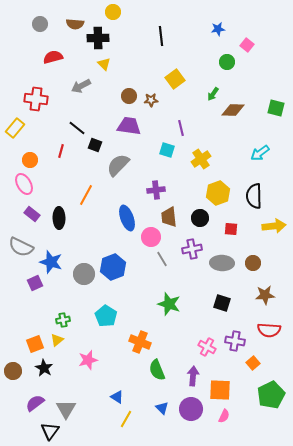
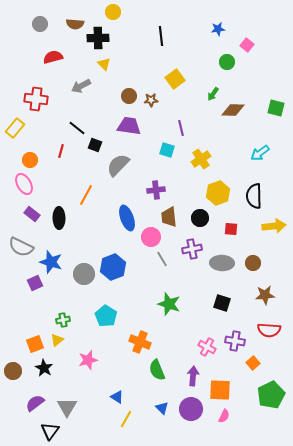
gray triangle at (66, 409): moved 1 px right, 2 px up
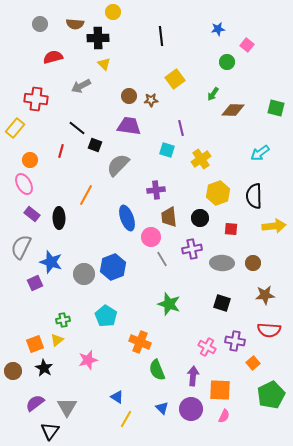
gray semicircle at (21, 247): rotated 90 degrees clockwise
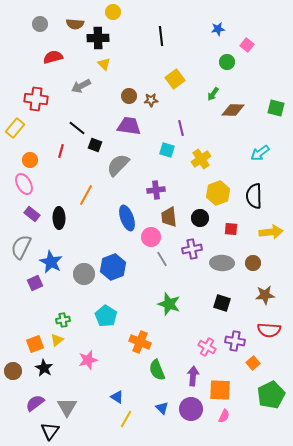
yellow arrow at (274, 226): moved 3 px left, 6 px down
blue star at (51, 262): rotated 10 degrees clockwise
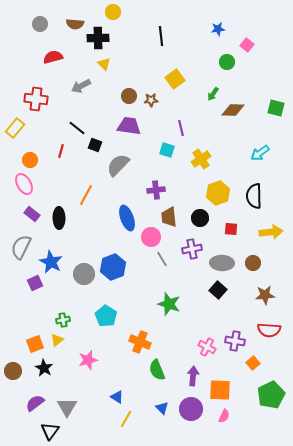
black square at (222, 303): moved 4 px left, 13 px up; rotated 24 degrees clockwise
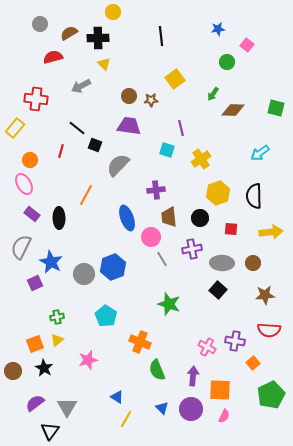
brown semicircle at (75, 24): moved 6 px left, 9 px down; rotated 144 degrees clockwise
green cross at (63, 320): moved 6 px left, 3 px up
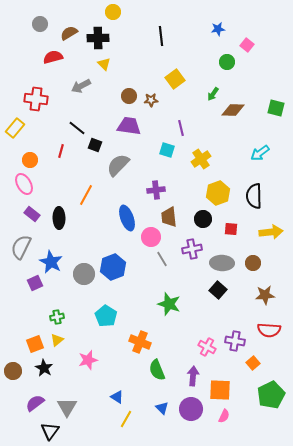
black circle at (200, 218): moved 3 px right, 1 px down
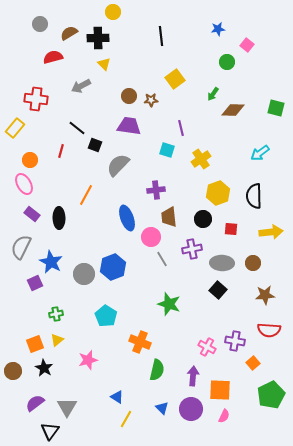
green cross at (57, 317): moved 1 px left, 3 px up
green semicircle at (157, 370): rotated 145 degrees counterclockwise
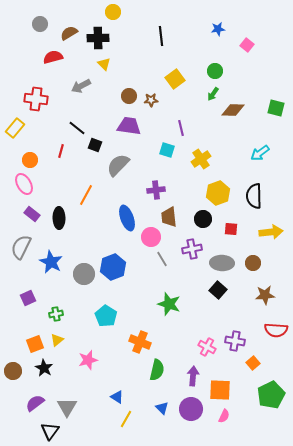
green circle at (227, 62): moved 12 px left, 9 px down
purple square at (35, 283): moved 7 px left, 15 px down
red semicircle at (269, 330): moved 7 px right
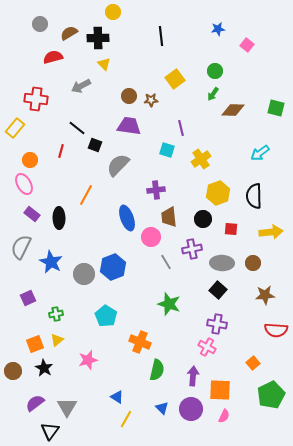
gray line at (162, 259): moved 4 px right, 3 px down
purple cross at (235, 341): moved 18 px left, 17 px up
